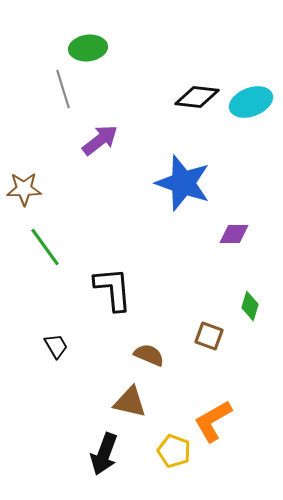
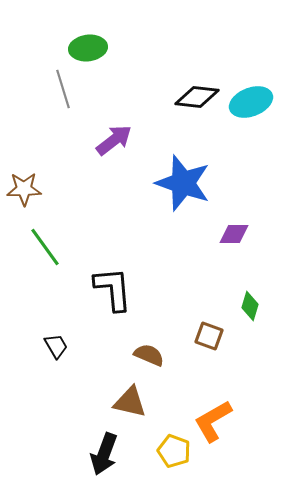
purple arrow: moved 14 px right
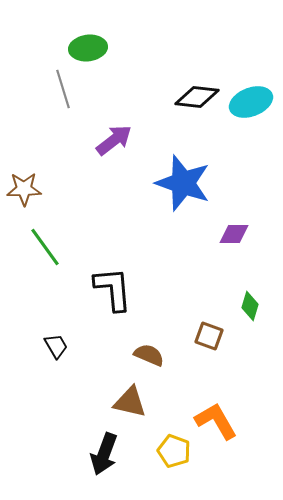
orange L-shape: moved 3 px right; rotated 90 degrees clockwise
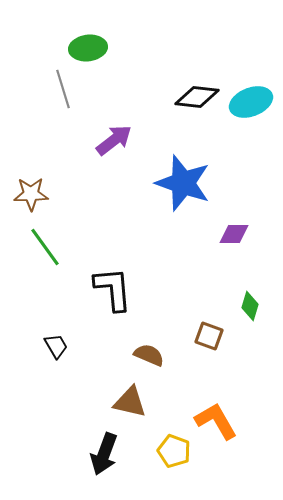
brown star: moved 7 px right, 5 px down
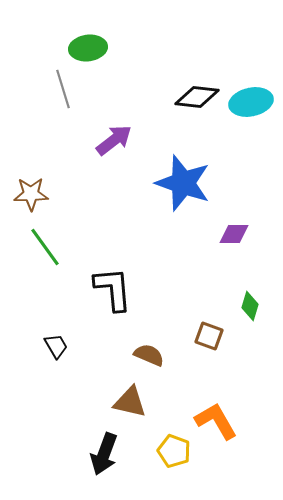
cyan ellipse: rotated 9 degrees clockwise
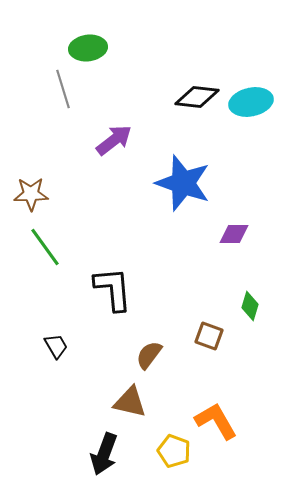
brown semicircle: rotated 76 degrees counterclockwise
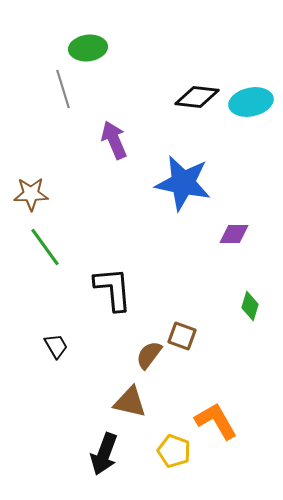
purple arrow: rotated 75 degrees counterclockwise
blue star: rotated 8 degrees counterclockwise
brown square: moved 27 px left
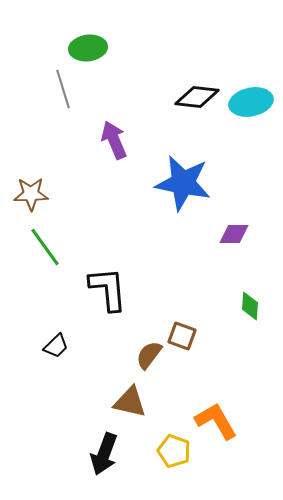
black L-shape: moved 5 px left
green diamond: rotated 12 degrees counterclockwise
black trapezoid: rotated 76 degrees clockwise
